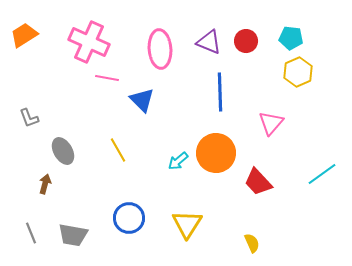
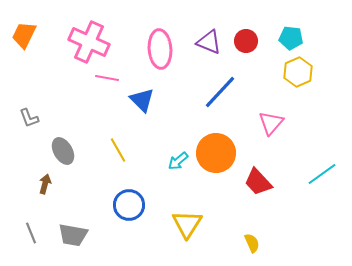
orange trapezoid: rotated 32 degrees counterclockwise
blue line: rotated 45 degrees clockwise
blue circle: moved 13 px up
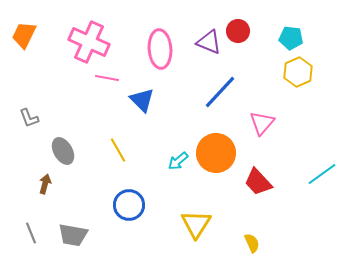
red circle: moved 8 px left, 10 px up
pink triangle: moved 9 px left
yellow triangle: moved 9 px right
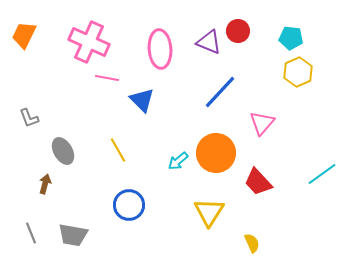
yellow triangle: moved 13 px right, 12 px up
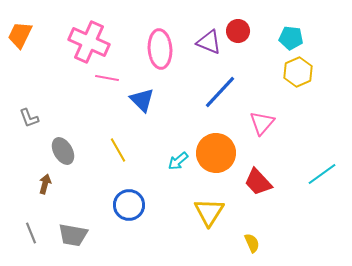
orange trapezoid: moved 4 px left
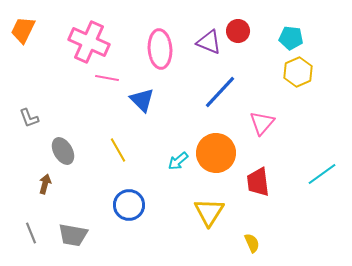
orange trapezoid: moved 3 px right, 5 px up
red trapezoid: rotated 36 degrees clockwise
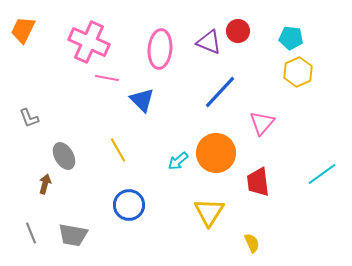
pink ellipse: rotated 9 degrees clockwise
gray ellipse: moved 1 px right, 5 px down
